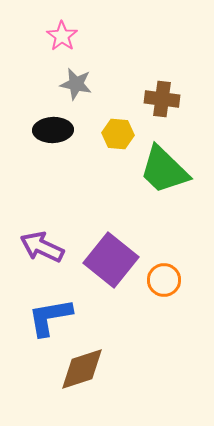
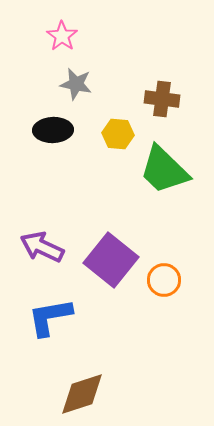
brown diamond: moved 25 px down
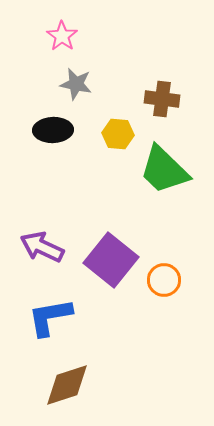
brown diamond: moved 15 px left, 9 px up
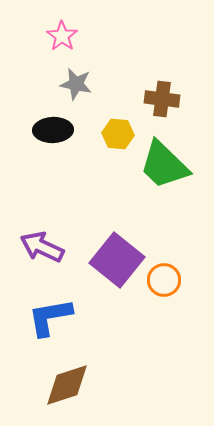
green trapezoid: moved 5 px up
purple square: moved 6 px right
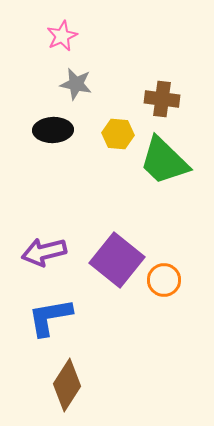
pink star: rotated 12 degrees clockwise
green trapezoid: moved 4 px up
purple arrow: moved 2 px right, 5 px down; rotated 39 degrees counterclockwise
brown diamond: rotated 39 degrees counterclockwise
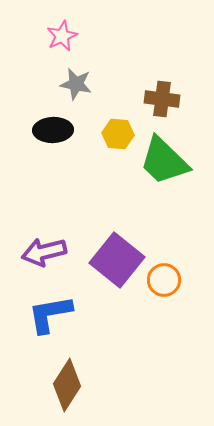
blue L-shape: moved 3 px up
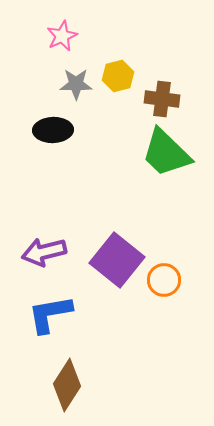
gray star: rotated 12 degrees counterclockwise
yellow hexagon: moved 58 px up; rotated 20 degrees counterclockwise
green trapezoid: moved 2 px right, 8 px up
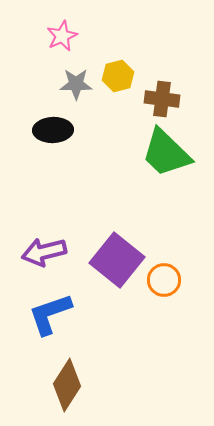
blue L-shape: rotated 9 degrees counterclockwise
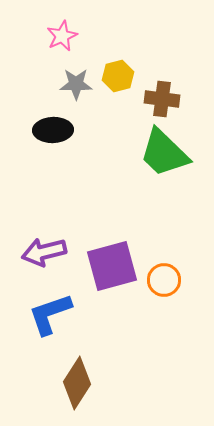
green trapezoid: moved 2 px left
purple square: moved 5 px left, 6 px down; rotated 36 degrees clockwise
brown diamond: moved 10 px right, 2 px up
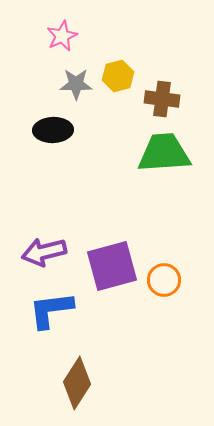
green trapezoid: rotated 132 degrees clockwise
blue L-shape: moved 1 px right, 4 px up; rotated 12 degrees clockwise
